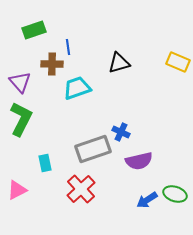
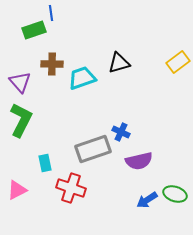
blue line: moved 17 px left, 34 px up
yellow rectangle: rotated 60 degrees counterclockwise
cyan trapezoid: moved 5 px right, 10 px up
green L-shape: moved 1 px down
red cross: moved 10 px left, 1 px up; rotated 28 degrees counterclockwise
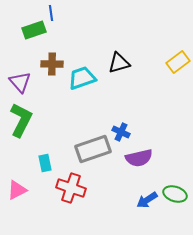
purple semicircle: moved 3 px up
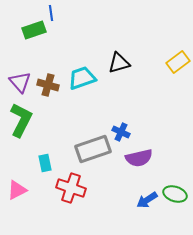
brown cross: moved 4 px left, 21 px down; rotated 15 degrees clockwise
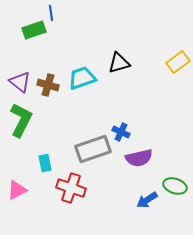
purple triangle: rotated 10 degrees counterclockwise
green ellipse: moved 8 px up
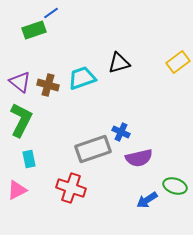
blue line: rotated 63 degrees clockwise
cyan rectangle: moved 16 px left, 4 px up
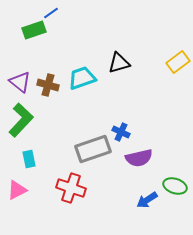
green L-shape: rotated 16 degrees clockwise
